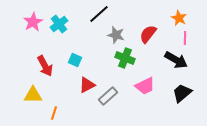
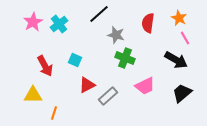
red semicircle: moved 11 px up; rotated 30 degrees counterclockwise
pink line: rotated 32 degrees counterclockwise
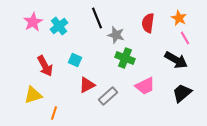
black line: moved 2 px left, 4 px down; rotated 70 degrees counterclockwise
cyan cross: moved 2 px down
yellow triangle: rotated 18 degrees counterclockwise
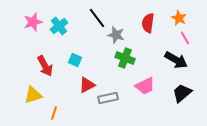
black line: rotated 15 degrees counterclockwise
pink star: rotated 12 degrees clockwise
gray rectangle: moved 2 px down; rotated 30 degrees clockwise
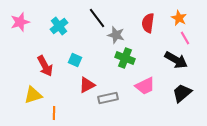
pink star: moved 13 px left
orange line: rotated 16 degrees counterclockwise
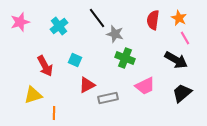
red semicircle: moved 5 px right, 3 px up
gray star: moved 1 px left, 1 px up
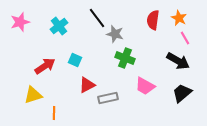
black arrow: moved 2 px right, 1 px down
red arrow: rotated 95 degrees counterclockwise
pink trapezoid: rotated 55 degrees clockwise
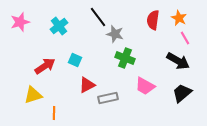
black line: moved 1 px right, 1 px up
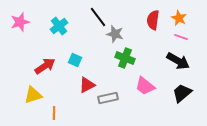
pink line: moved 4 px left, 1 px up; rotated 40 degrees counterclockwise
pink trapezoid: rotated 10 degrees clockwise
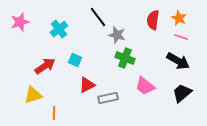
cyan cross: moved 3 px down
gray star: moved 2 px right, 1 px down
